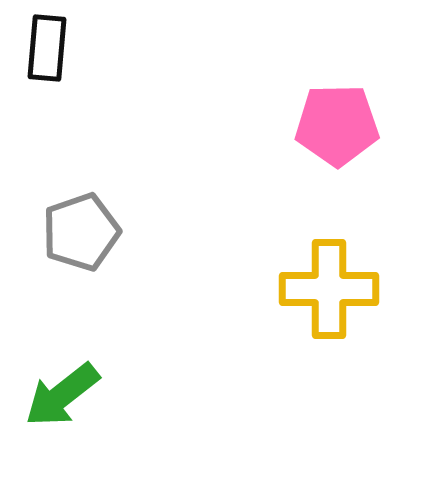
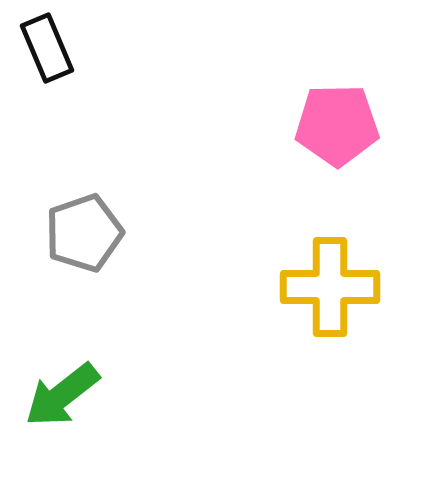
black rectangle: rotated 28 degrees counterclockwise
gray pentagon: moved 3 px right, 1 px down
yellow cross: moved 1 px right, 2 px up
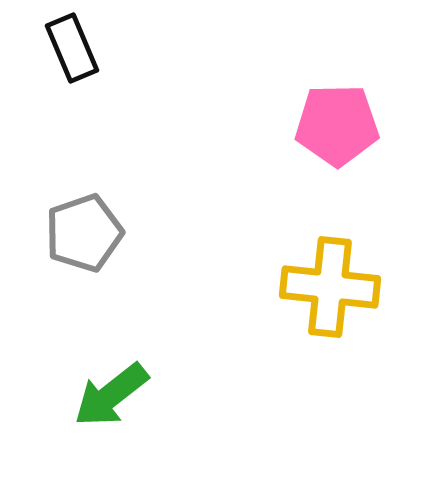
black rectangle: moved 25 px right
yellow cross: rotated 6 degrees clockwise
green arrow: moved 49 px right
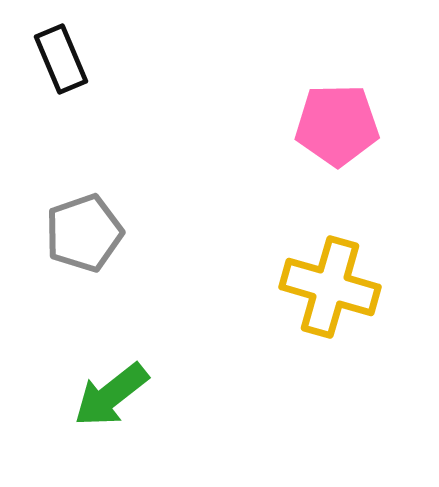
black rectangle: moved 11 px left, 11 px down
yellow cross: rotated 10 degrees clockwise
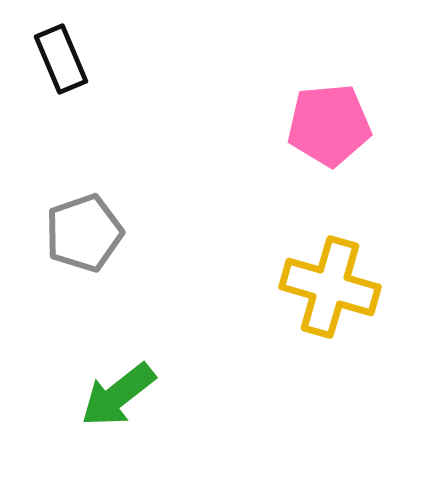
pink pentagon: moved 8 px left; rotated 4 degrees counterclockwise
green arrow: moved 7 px right
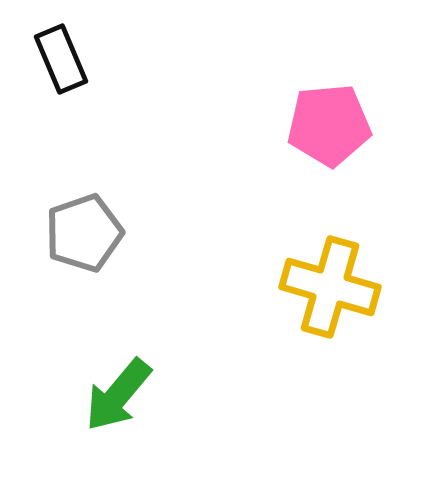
green arrow: rotated 12 degrees counterclockwise
